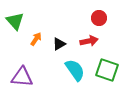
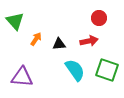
black triangle: rotated 24 degrees clockwise
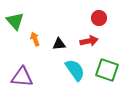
orange arrow: moved 1 px left; rotated 56 degrees counterclockwise
